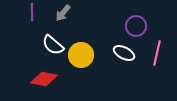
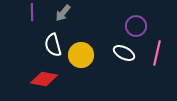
white semicircle: rotated 35 degrees clockwise
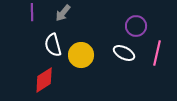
red diamond: moved 1 px down; rotated 44 degrees counterclockwise
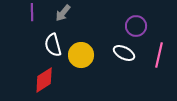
pink line: moved 2 px right, 2 px down
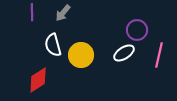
purple circle: moved 1 px right, 4 px down
white ellipse: rotated 60 degrees counterclockwise
red diamond: moved 6 px left
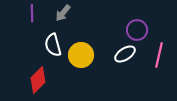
purple line: moved 1 px down
white ellipse: moved 1 px right, 1 px down
red diamond: rotated 12 degrees counterclockwise
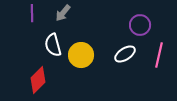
purple circle: moved 3 px right, 5 px up
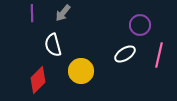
yellow circle: moved 16 px down
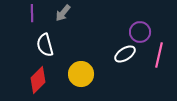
purple circle: moved 7 px down
white semicircle: moved 8 px left
yellow circle: moved 3 px down
